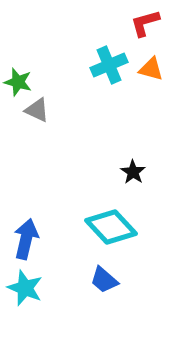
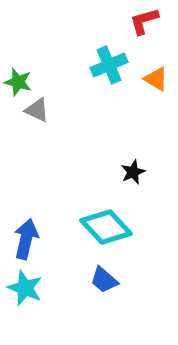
red L-shape: moved 1 px left, 2 px up
orange triangle: moved 5 px right, 10 px down; rotated 16 degrees clockwise
black star: rotated 15 degrees clockwise
cyan diamond: moved 5 px left
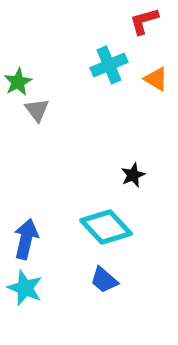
green star: rotated 28 degrees clockwise
gray triangle: rotated 28 degrees clockwise
black star: moved 3 px down
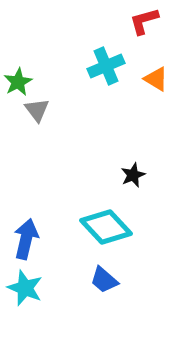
cyan cross: moved 3 px left, 1 px down
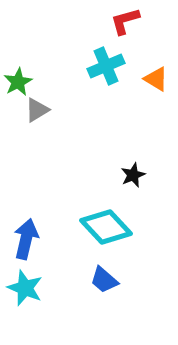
red L-shape: moved 19 px left
gray triangle: rotated 36 degrees clockwise
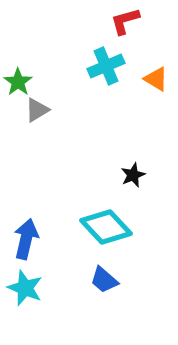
green star: rotated 8 degrees counterclockwise
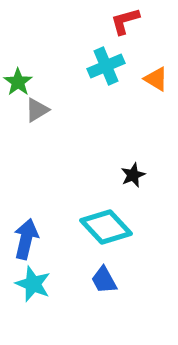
blue trapezoid: rotated 20 degrees clockwise
cyan star: moved 8 px right, 4 px up
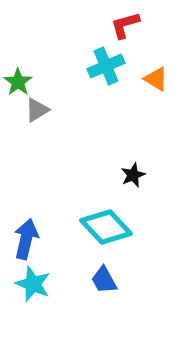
red L-shape: moved 4 px down
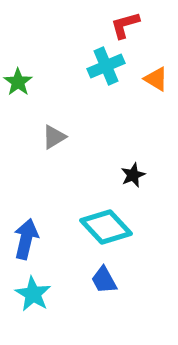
gray triangle: moved 17 px right, 27 px down
cyan star: moved 10 px down; rotated 9 degrees clockwise
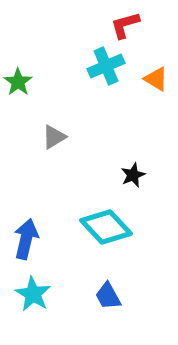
blue trapezoid: moved 4 px right, 16 px down
